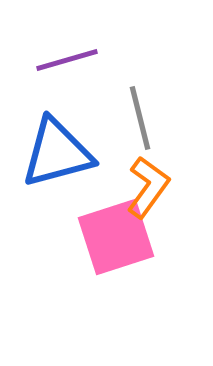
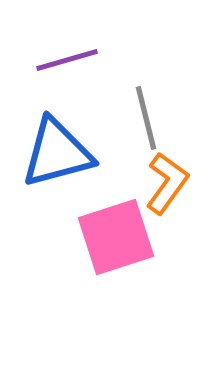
gray line: moved 6 px right
orange L-shape: moved 19 px right, 4 px up
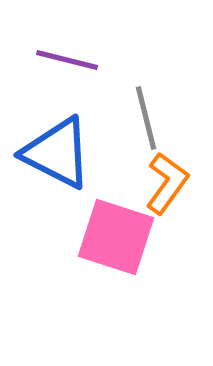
purple line: rotated 30 degrees clockwise
blue triangle: rotated 42 degrees clockwise
pink square: rotated 36 degrees clockwise
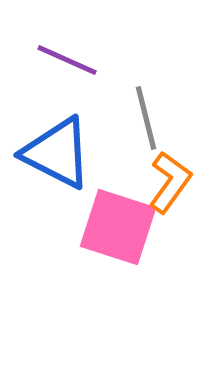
purple line: rotated 10 degrees clockwise
orange L-shape: moved 3 px right, 1 px up
pink square: moved 2 px right, 10 px up
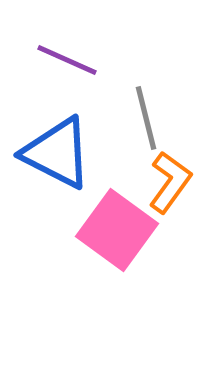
pink square: moved 1 px left, 3 px down; rotated 18 degrees clockwise
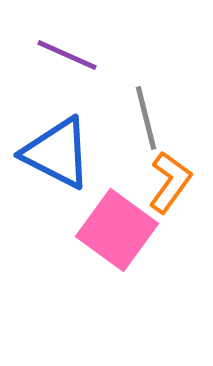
purple line: moved 5 px up
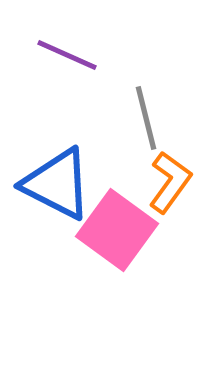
blue triangle: moved 31 px down
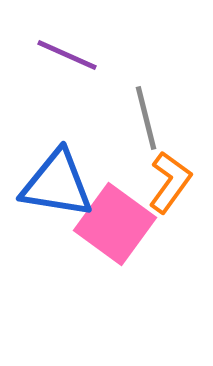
blue triangle: rotated 18 degrees counterclockwise
pink square: moved 2 px left, 6 px up
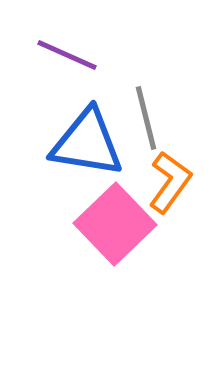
blue triangle: moved 30 px right, 41 px up
pink square: rotated 10 degrees clockwise
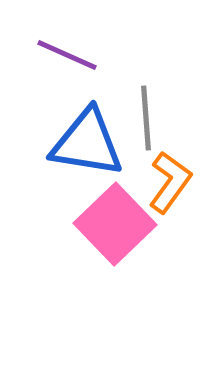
gray line: rotated 10 degrees clockwise
